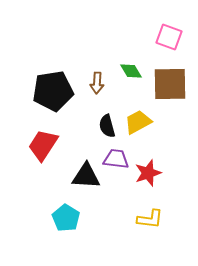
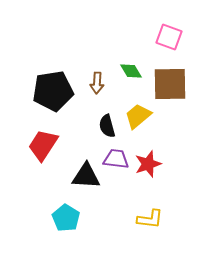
yellow trapezoid: moved 6 px up; rotated 12 degrees counterclockwise
red star: moved 9 px up
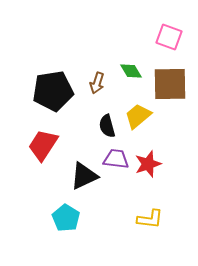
brown arrow: rotated 15 degrees clockwise
black triangle: moved 2 px left; rotated 28 degrees counterclockwise
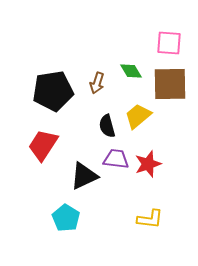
pink square: moved 6 px down; rotated 16 degrees counterclockwise
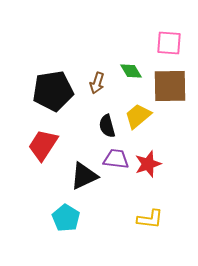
brown square: moved 2 px down
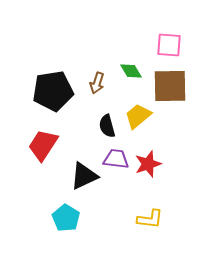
pink square: moved 2 px down
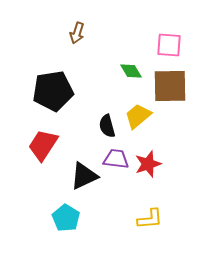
brown arrow: moved 20 px left, 50 px up
yellow L-shape: rotated 12 degrees counterclockwise
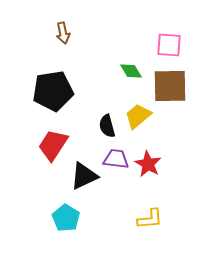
brown arrow: moved 14 px left; rotated 30 degrees counterclockwise
red trapezoid: moved 10 px right
red star: rotated 24 degrees counterclockwise
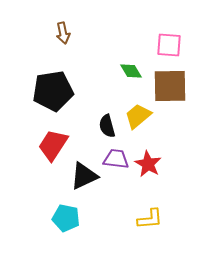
cyan pentagon: rotated 20 degrees counterclockwise
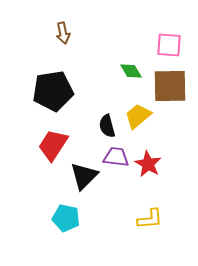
purple trapezoid: moved 2 px up
black triangle: rotated 20 degrees counterclockwise
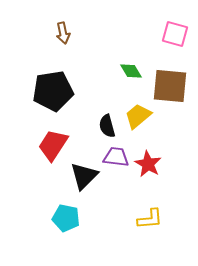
pink square: moved 6 px right, 11 px up; rotated 12 degrees clockwise
brown square: rotated 6 degrees clockwise
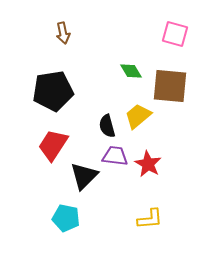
purple trapezoid: moved 1 px left, 1 px up
